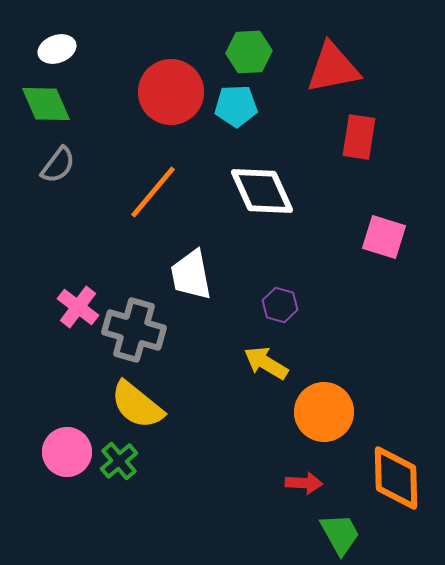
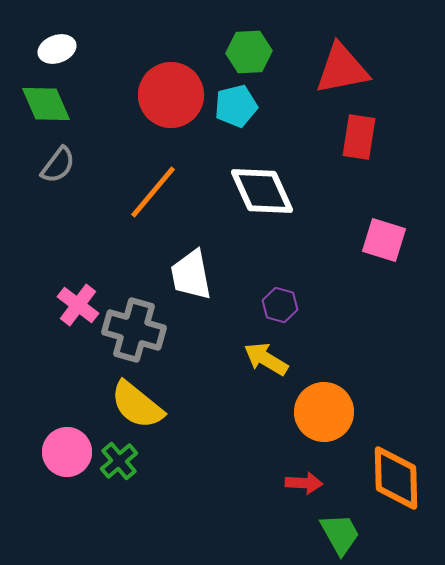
red triangle: moved 9 px right, 1 px down
red circle: moved 3 px down
cyan pentagon: rotated 12 degrees counterclockwise
pink square: moved 3 px down
pink cross: moved 2 px up
yellow arrow: moved 4 px up
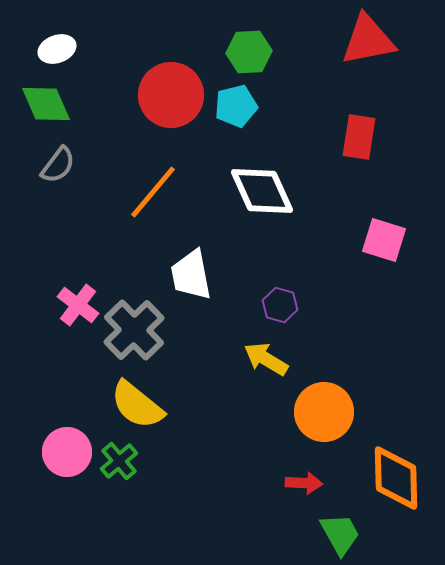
red triangle: moved 26 px right, 29 px up
gray cross: rotated 30 degrees clockwise
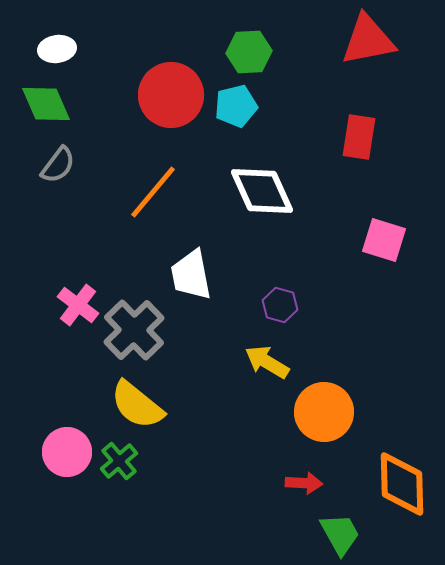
white ellipse: rotated 12 degrees clockwise
yellow arrow: moved 1 px right, 3 px down
orange diamond: moved 6 px right, 6 px down
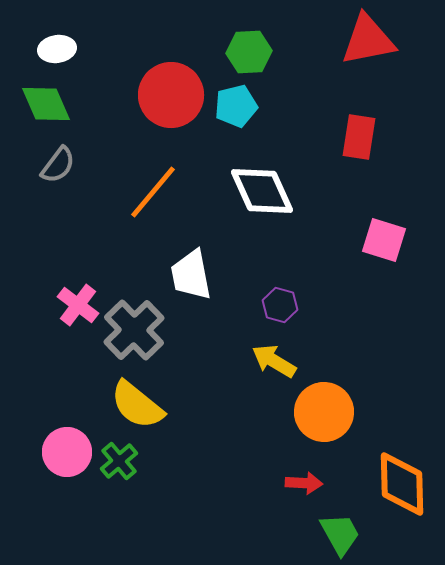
yellow arrow: moved 7 px right, 1 px up
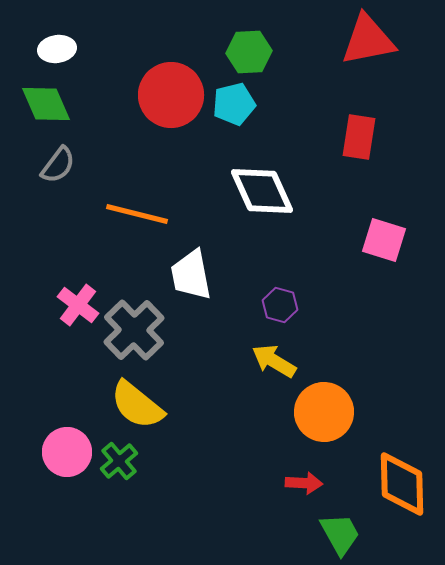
cyan pentagon: moved 2 px left, 2 px up
orange line: moved 16 px left, 22 px down; rotated 64 degrees clockwise
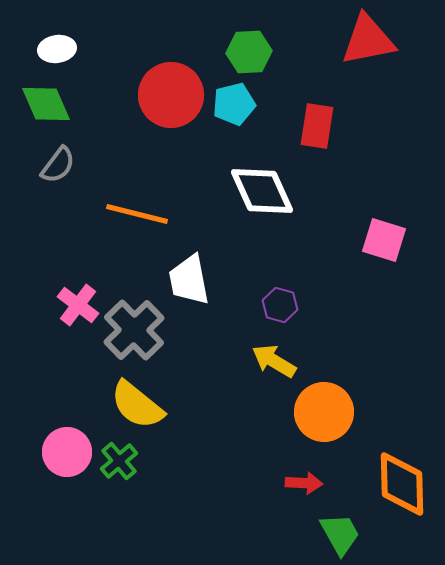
red rectangle: moved 42 px left, 11 px up
white trapezoid: moved 2 px left, 5 px down
